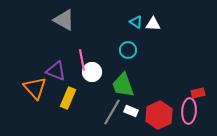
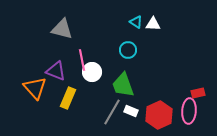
gray triangle: moved 2 px left, 9 px down; rotated 15 degrees counterclockwise
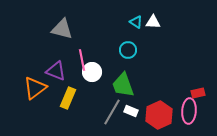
white triangle: moved 2 px up
orange triangle: rotated 35 degrees clockwise
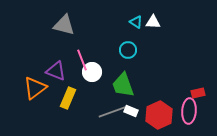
gray triangle: moved 2 px right, 4 px up
pink line: rotated 10 degrees counterclockwise
gray line: rotated 40 degrees clockwise
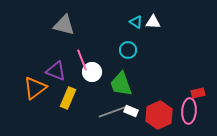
green trapezoid: moved 2 px left, 1 px up
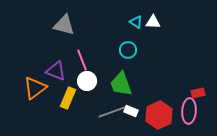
white circle: moved 5 px left, 9 px down
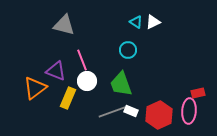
white triangle: rotated 28 degrees counterclockwise
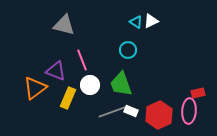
white triangle: moved 2 px left, 1 px up
white circle: moved 3 px right, 4 px down
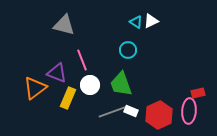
purple triangle: moved 1 px right, 2 px down
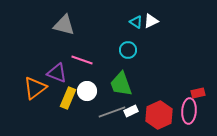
pink line: rotated 50 degrees counterclockwise
white circle: moved 3 px left, 6 px down
white rectangle: rotated 48 degrees counterclockwise
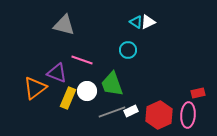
white triangle: moved 3 px left, 1 px down
green trapezoid: moved 9 px left
pink ellipse: moved 1 px left, 4 px down
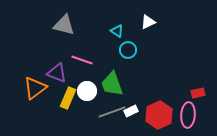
cyan triangle: moved 19 px left, 9 px down
